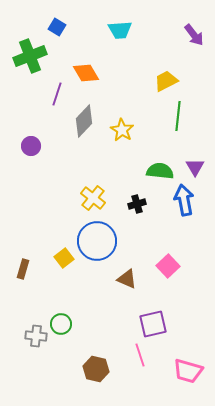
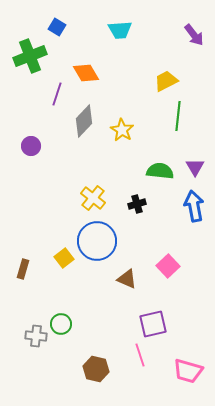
blue arrow: moved 10 px right, 6 px down
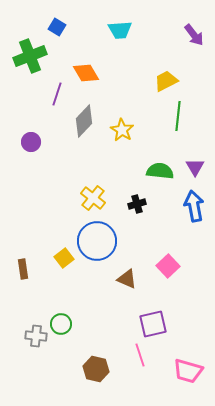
purple circle: moved 4 px up
brown rectangle: rotated 24 degrees counterclockwise
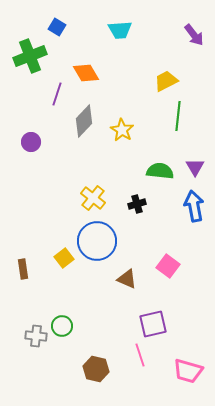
pink square: rotated 10 degrees counterclockwise
green circle: moved 1 px right, 2 px down
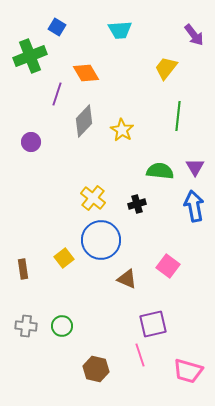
yellow trapezoid: moved 13 px up; rotated 25 degrees counterclockwise
blue circle: moved 4 px right, 1 px up
gray cross: moved 10 px left, 10 px up
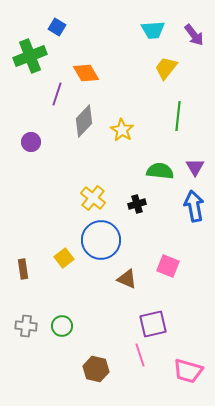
cyan trapezoid: moved 33 px right
pink square: rotated 15 degrees counterclockwise
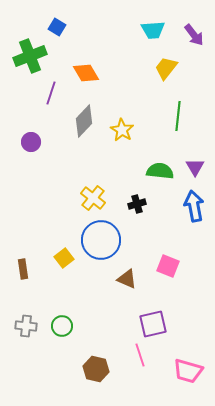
purple line: moved 6 px left, 1 px up
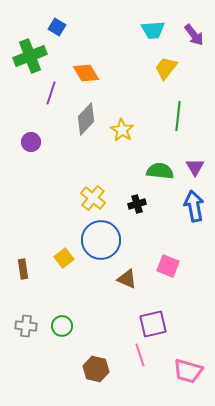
gray diamond: moved 2 px right, 2 px up
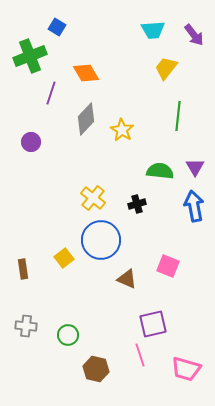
green circle: moved 6 px right, 9 px down
pink trapezoid: moved 2 px left, 2 px up
